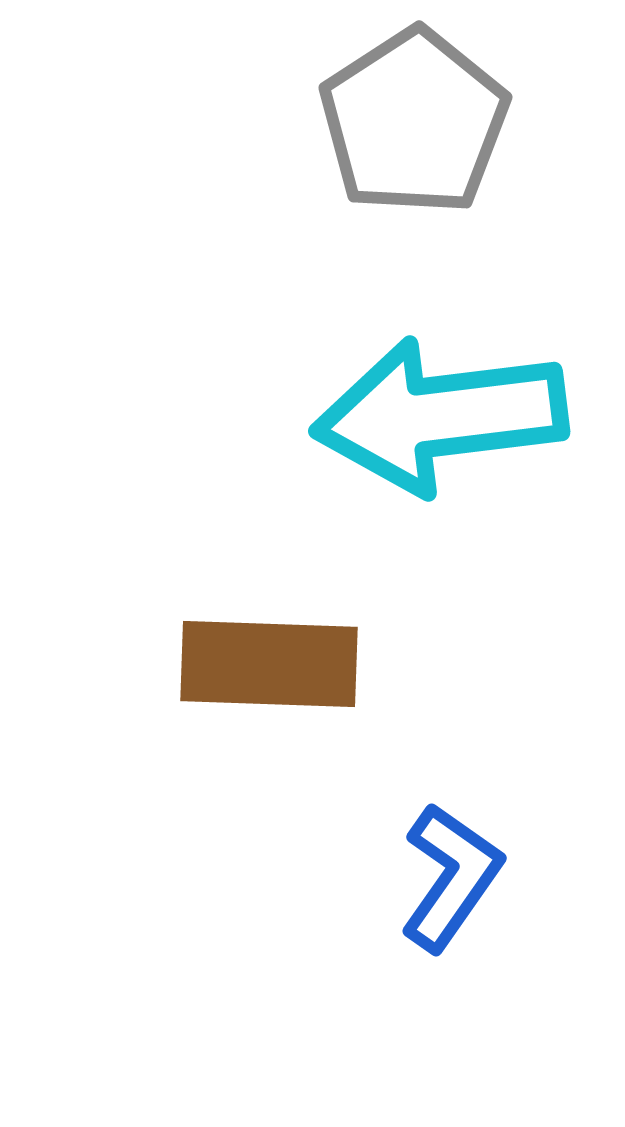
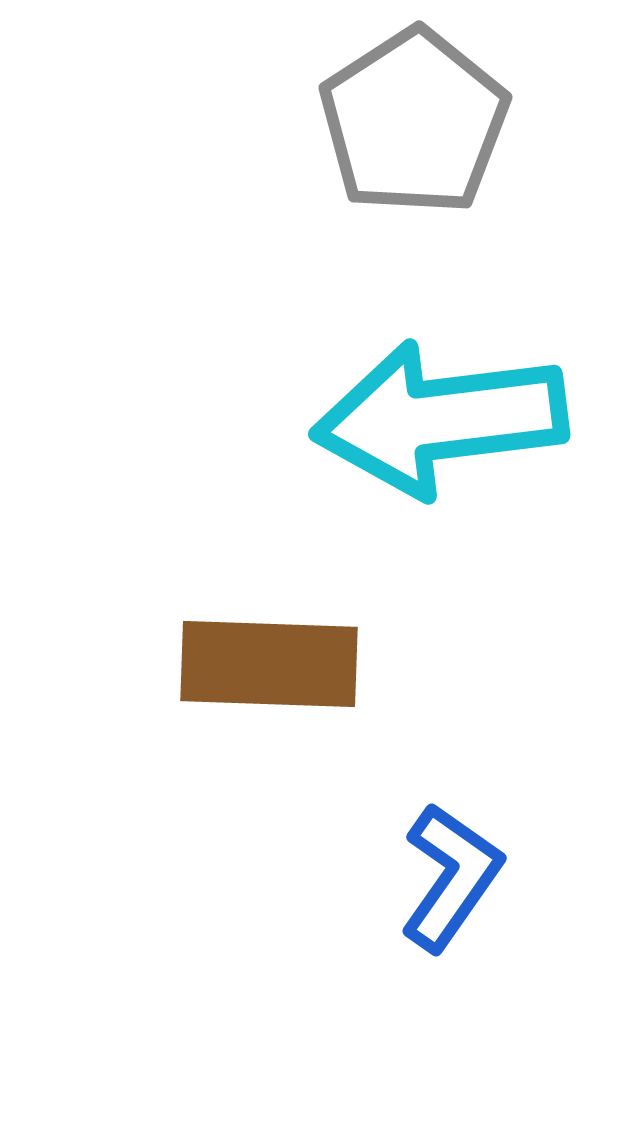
cyan arrow: moved 3 px down
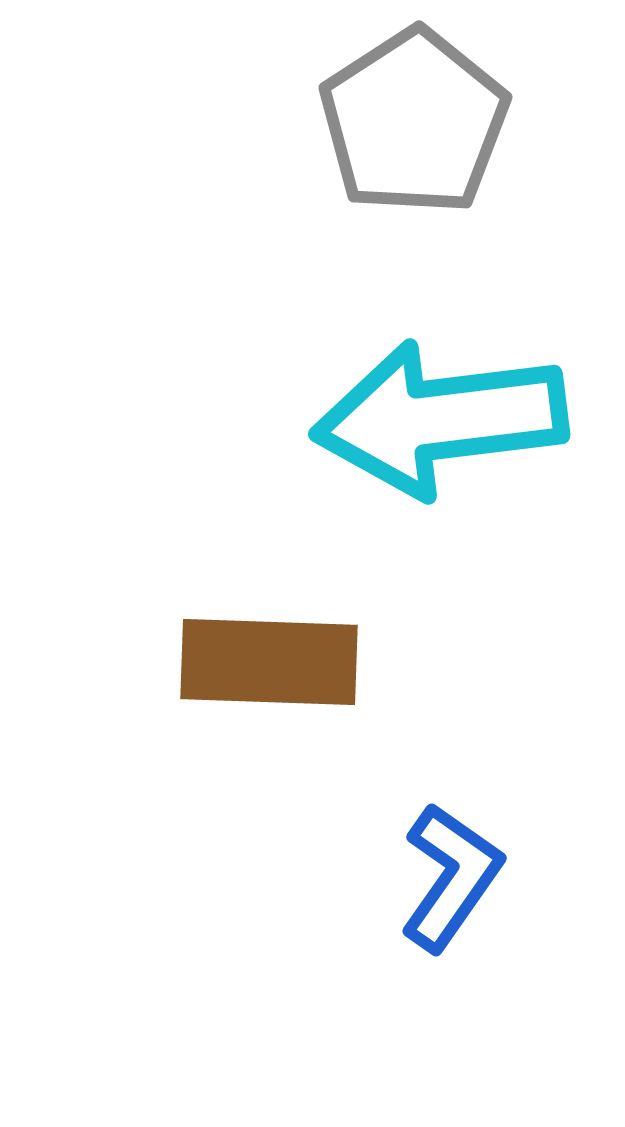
brown rectangle: moved 2 px up
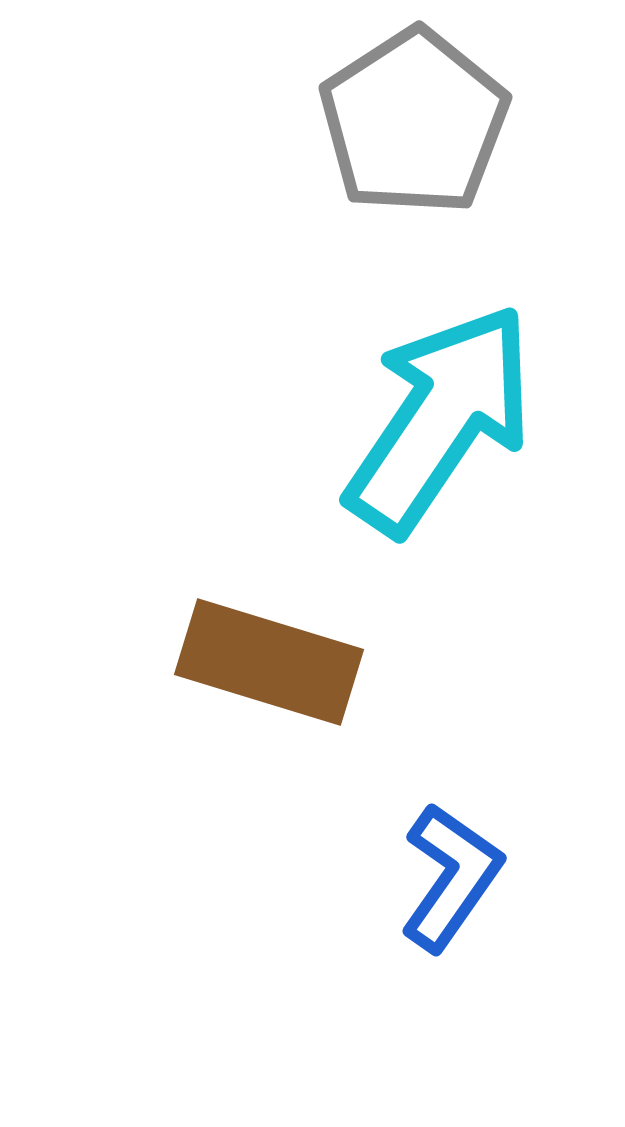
cyan arrow: rotated 131 degrees clockwise
brown rectangle: rotated 15 degrees clockwise
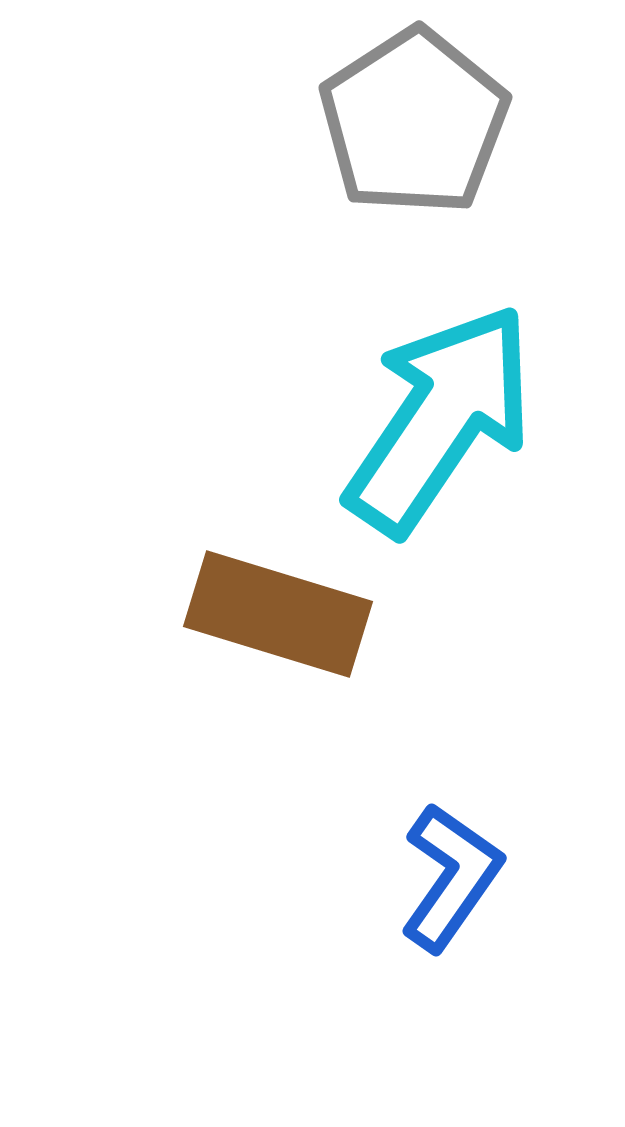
brown rectangle: moved 9 px right, 48 px up
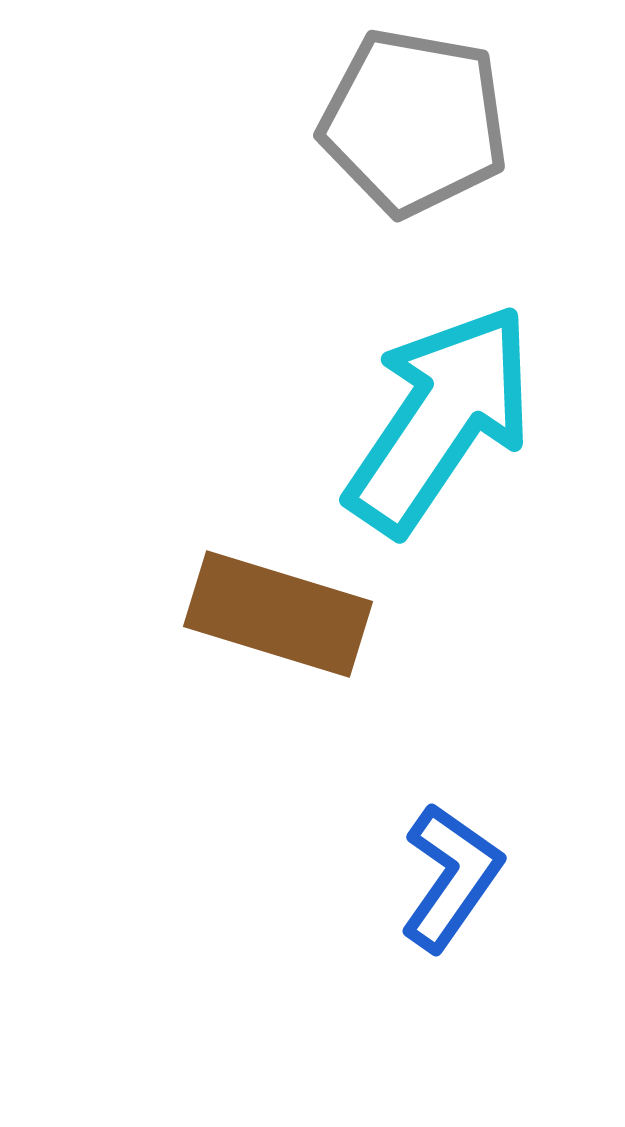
gray pentagon: rotated 29 degrees counterclockwise
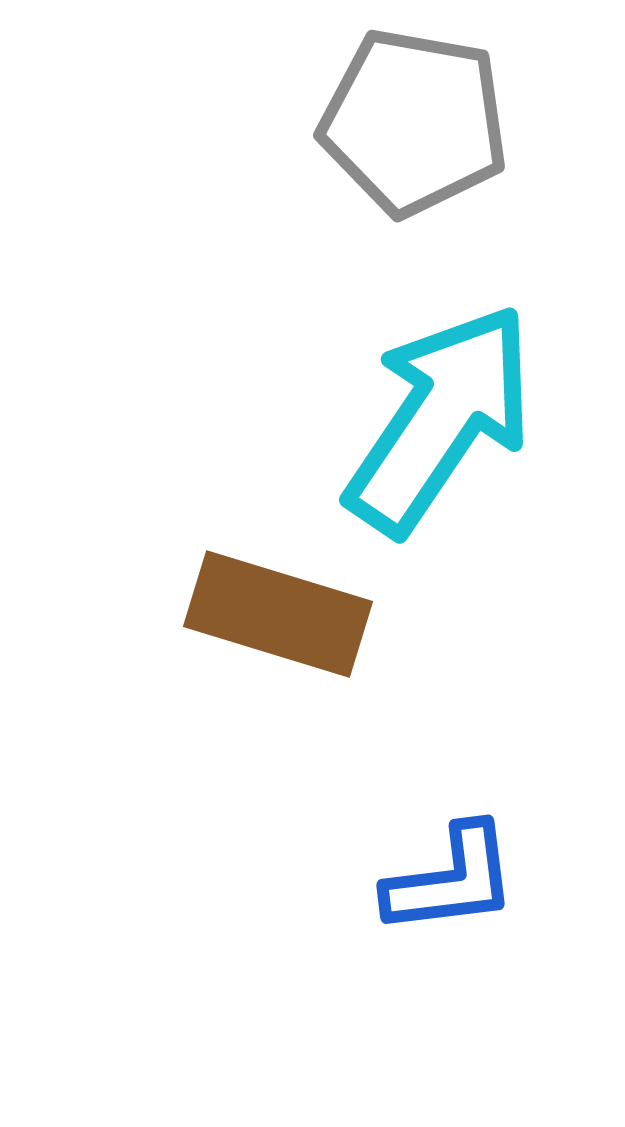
blue L-shape: moved 3 px down; rotated 48 degrees clockwise
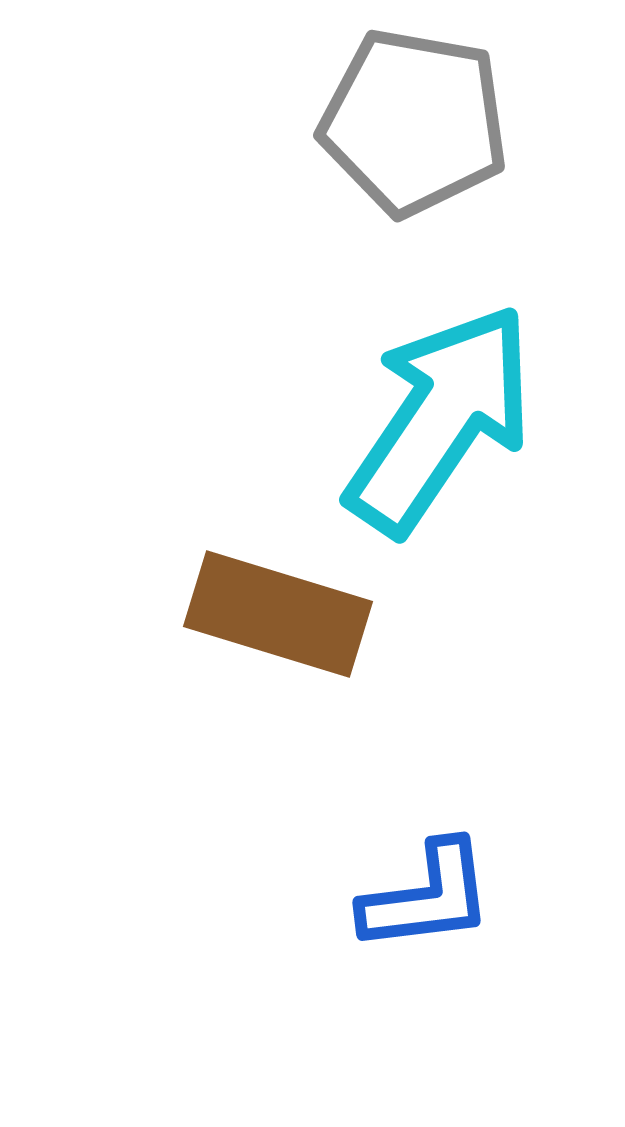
blue L-shape: moved 24 px left, 17 px down
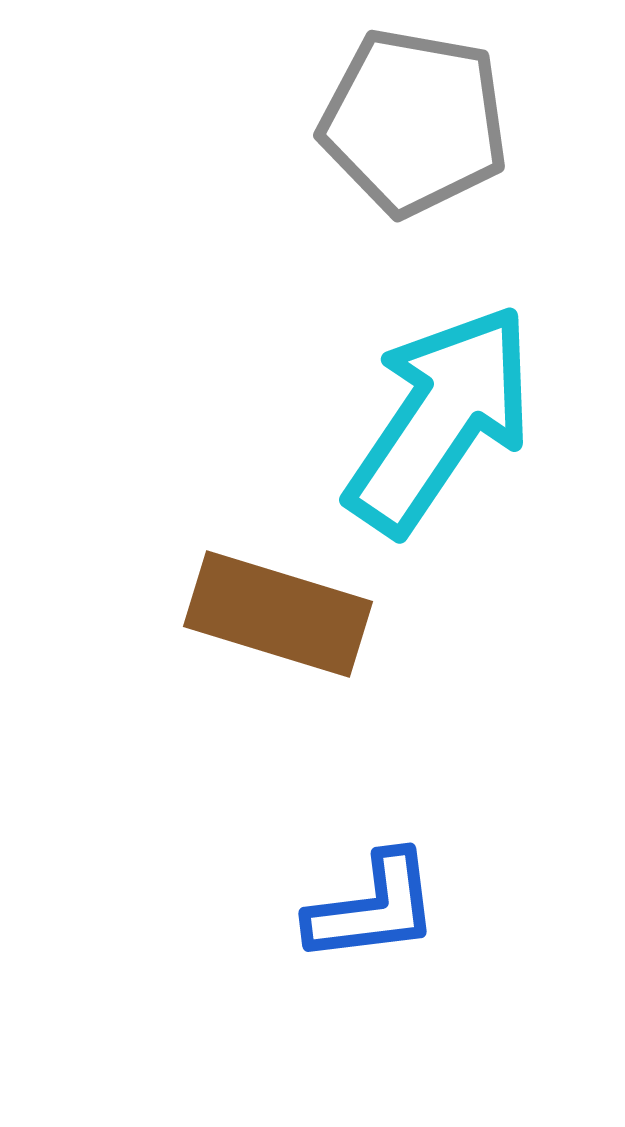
blue L-shape: moved 54 px left, 11 px down
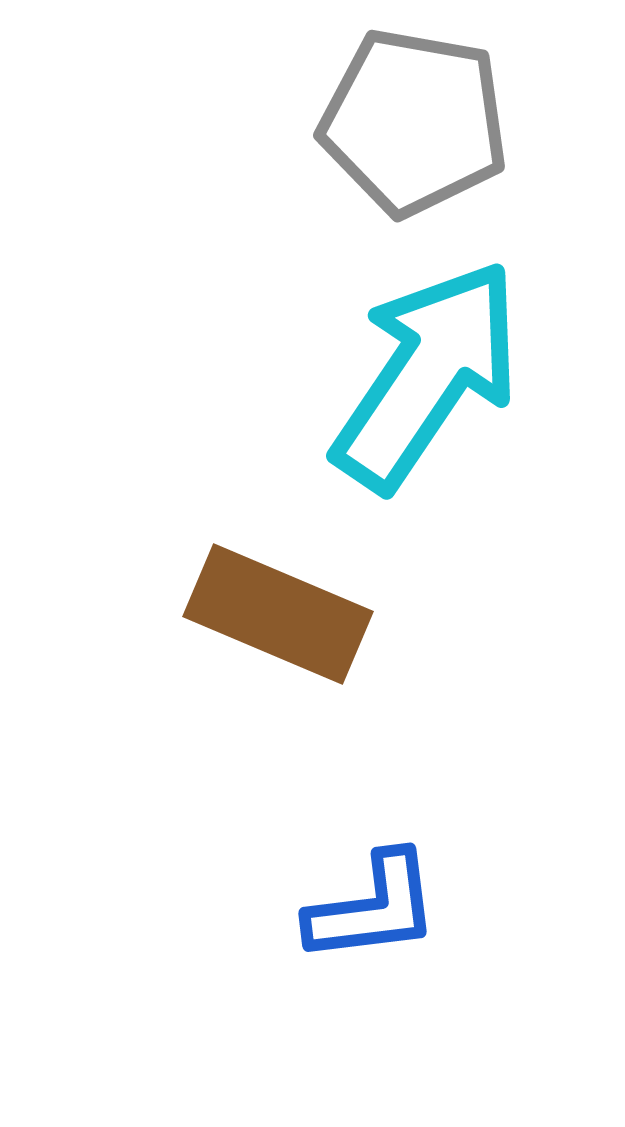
cyan arrow: moved 13 px left, 44 px up
brown rectangle: rotated 6 degrees clockwise
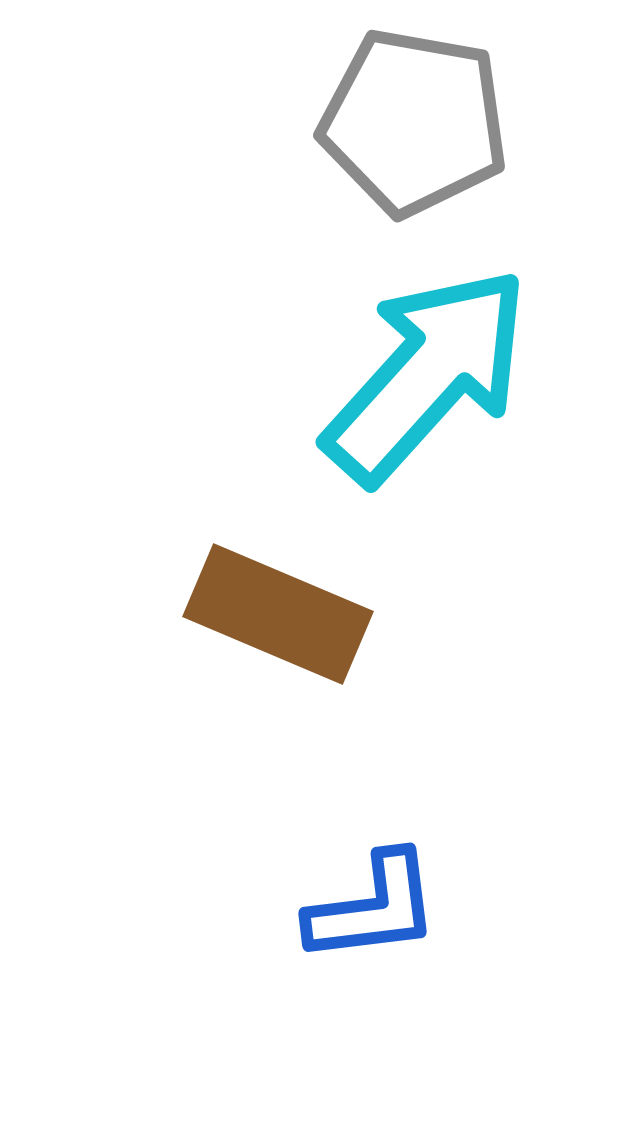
cyan arrow: rotated 8 degrees clockwise
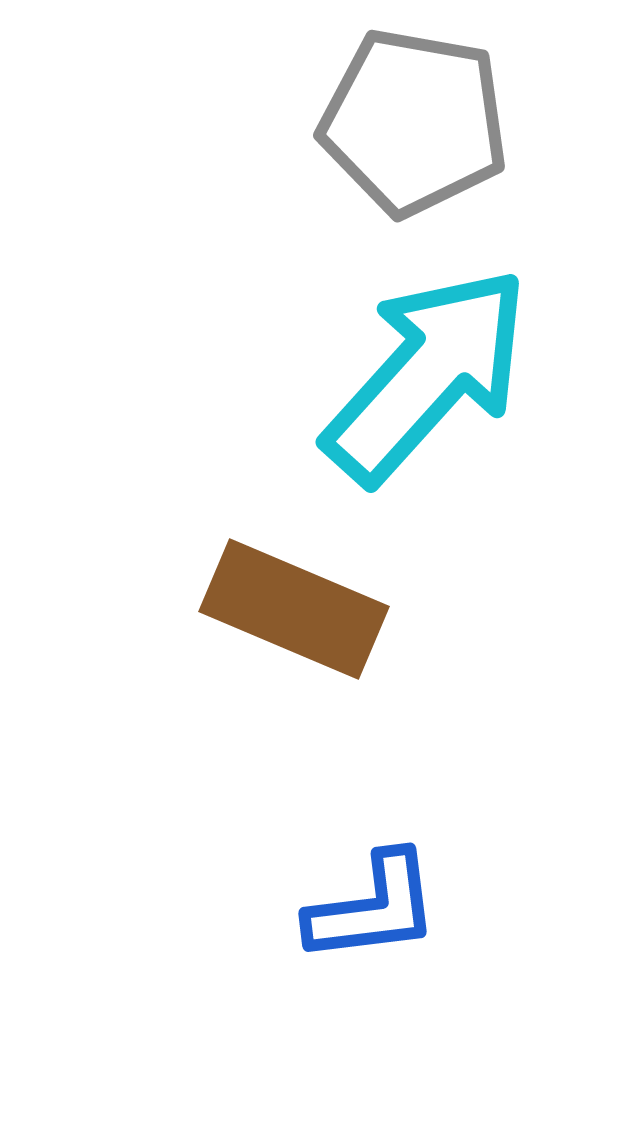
brown rectangle: moved 16 px right, 5 px up
